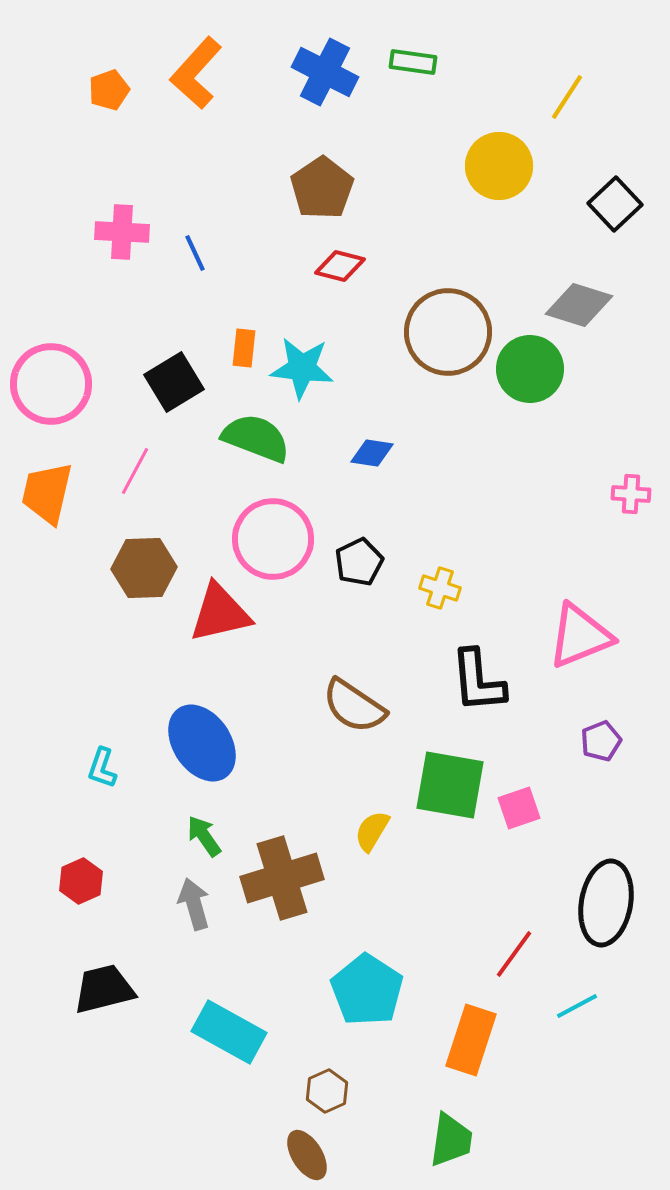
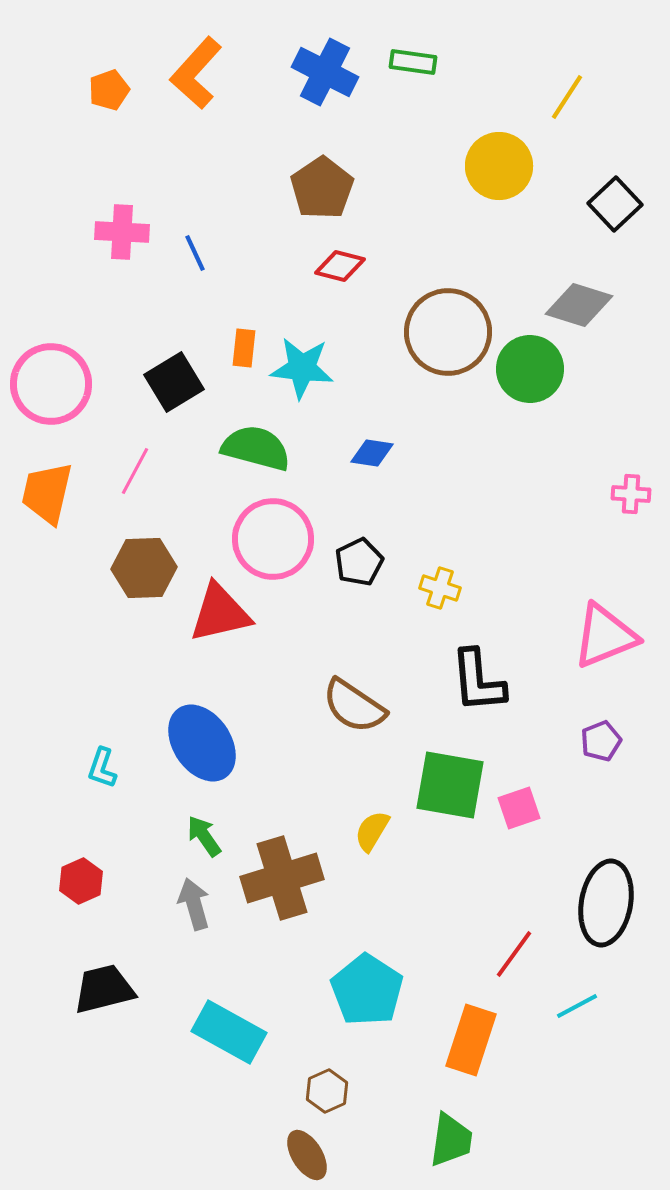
green semicircle at (256, 438): moved 10 px down; rotated 6 degrees counterclockwise
pink triangle at (580, 636): moved 25 px right
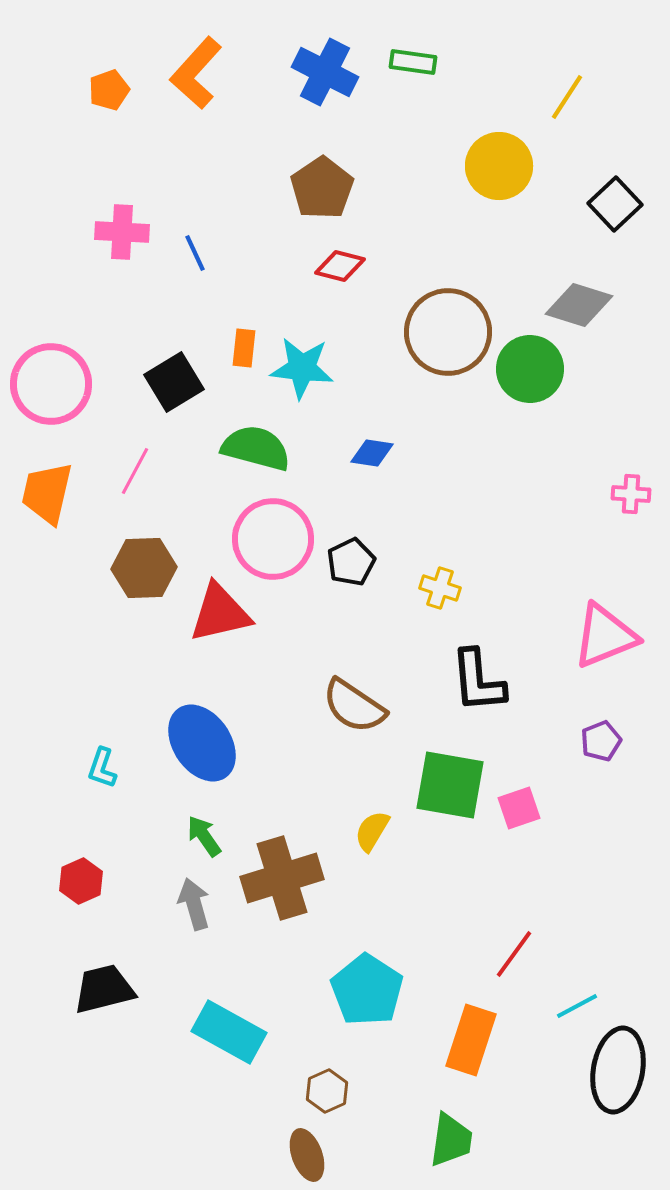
black pentagon at (359, 562): moved 8 px left
black ellipse at (606, 903): moved 12 px right, 167 px down
brown ellipse at (307, 1155): rotated 12 degrees clockwise
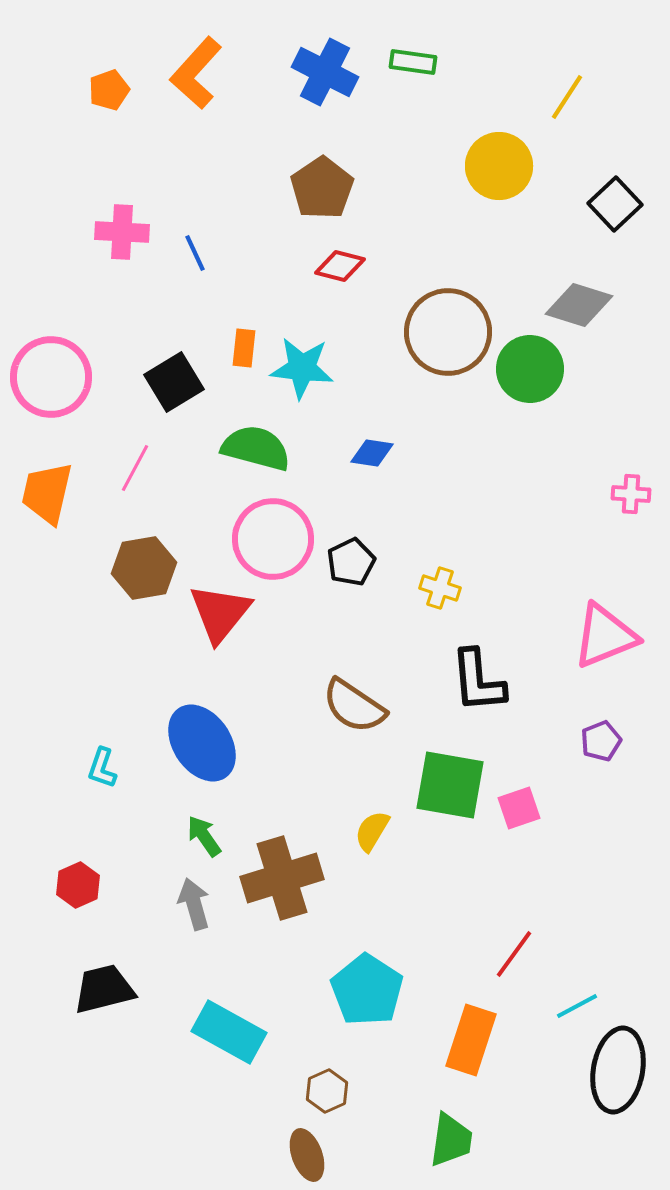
pink circle at (51, 384): moved 7 px up
pink line at (135, 471): moved 3 px up
brown hexagon at (144, 568): rotated 8 degrees counterclockwise
red triangle at (220, 613): rotated 38 degrees counterclockwise
red hexagon at (81, 881): moved 3 px left, 4 px down
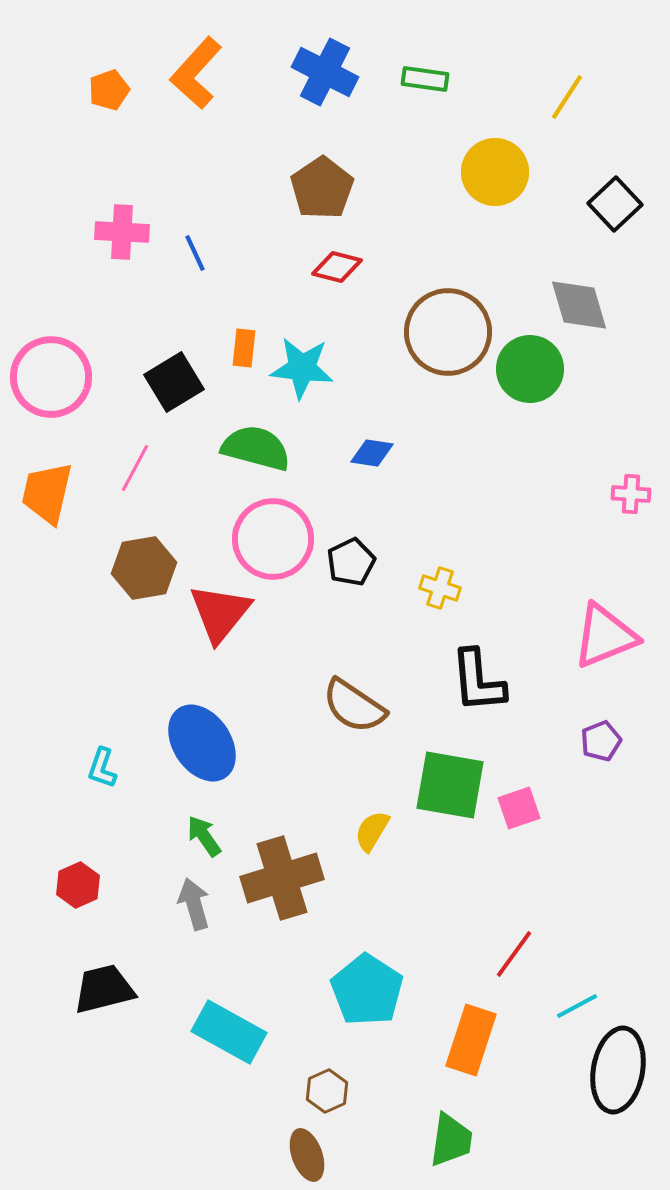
green rectangle at (413, 62): moved 12 px right, 17 px down
yellow circle at (499, 166): moved 4 px left, 6 px down
red diamond at (340, 266): moved 3 px left, 1 px down
gray diamond at (579, 305): rotated 56 degrees clockwise
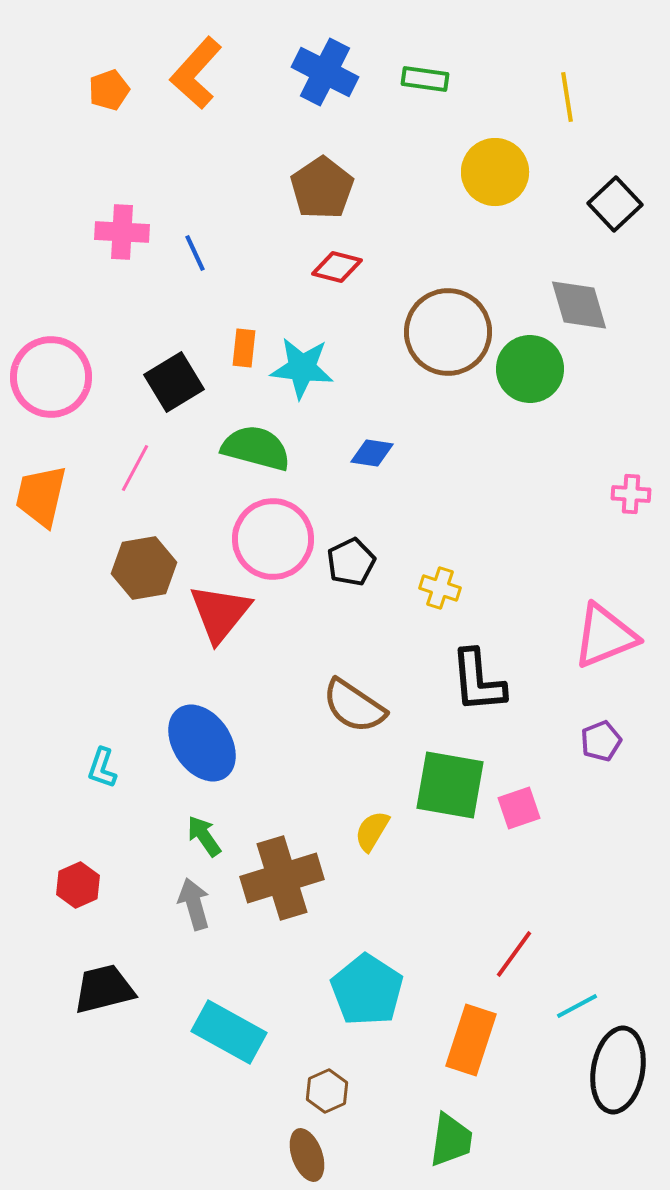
yellow line at (567, 97): rotated 42 degrees counterclockwise
orange trapezoid at (47, 493): moved 6 px left, 3 px down
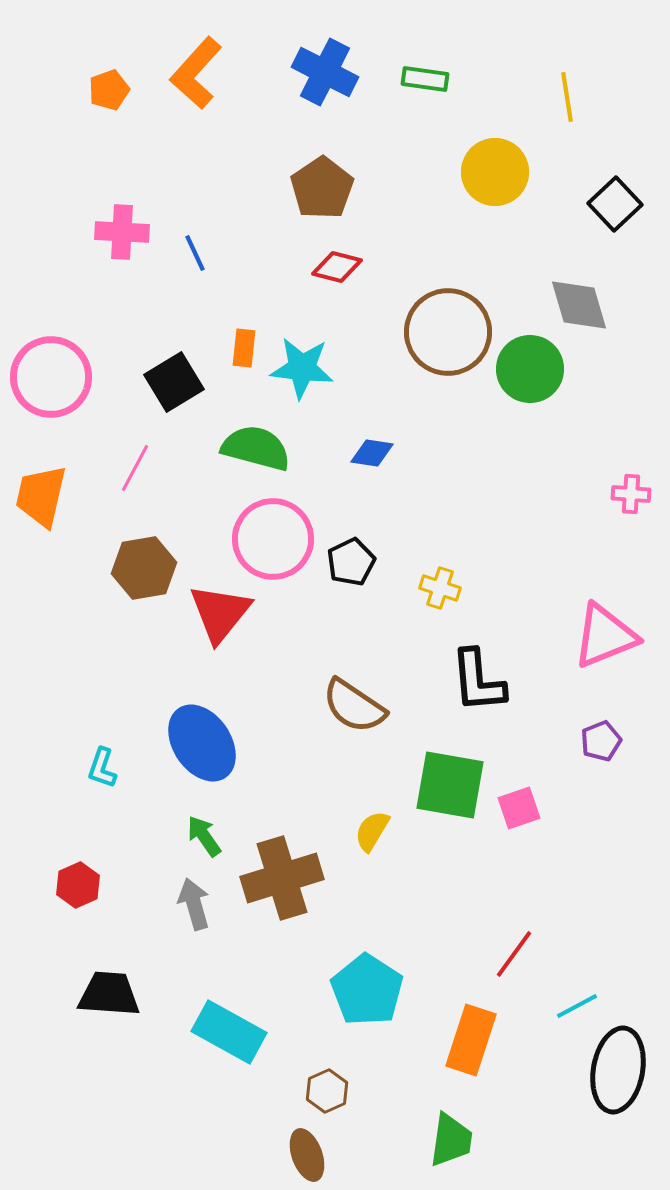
black trapezoid at (104, 989): moved 5 px right, 5 px down; rotated 18 degrees clockwise
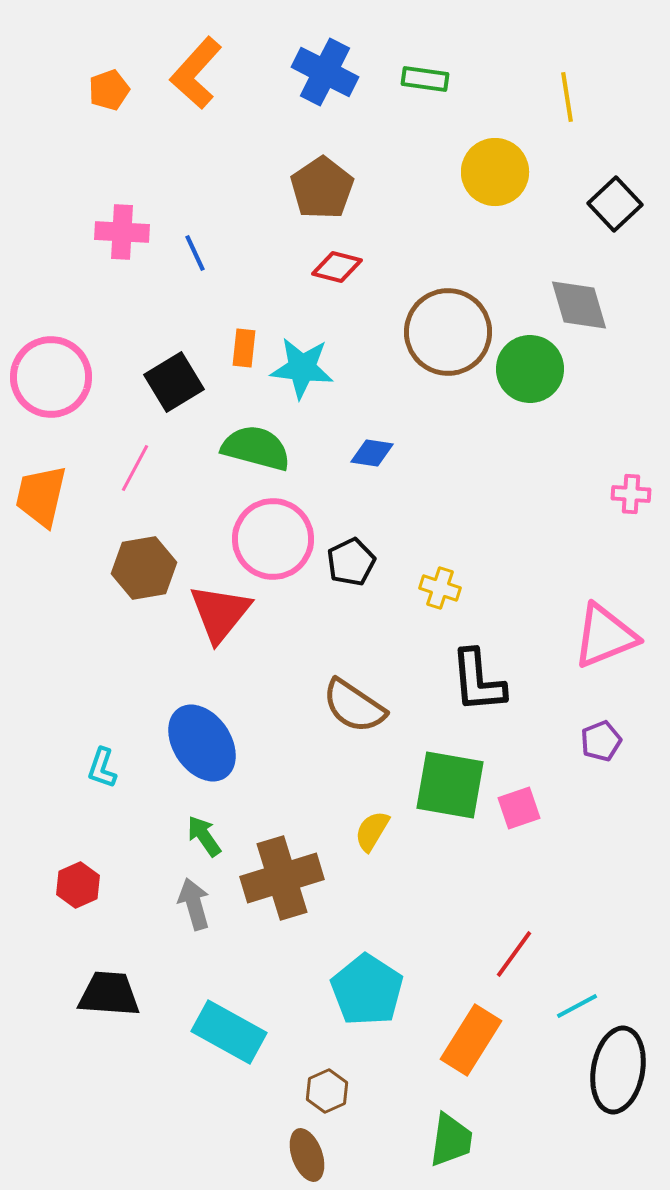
orange rectangle at (471, 1040): rotated 14 degrees clockwise
